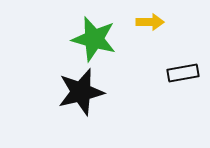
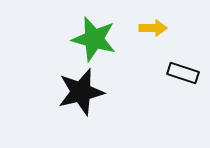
yellow arrow: moved 3 px right, 6 px down
black rectangle: rotated 28 degrees clockwise
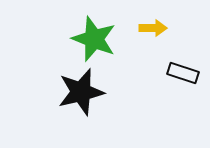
green star: rotated 6 degrees clockwise
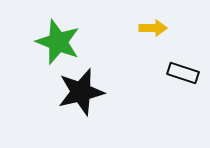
green star: moved 36 px left, 3 px down
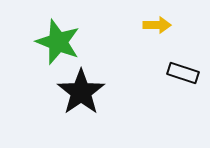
yellow arrow: moved 4 px right, 3 px up
black star: rotated 21 degrees counterclockwise
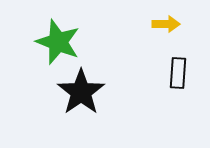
yellow arrow: moved 9 px right, 1 px up
black rectangle: moved 5 px left; rotated 76 degrees clockwise
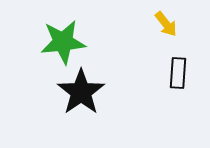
yellow arrow: rotated 52 degrees clockwise
green star: moved 5 px right; rotated 27 degrees counterclockwise
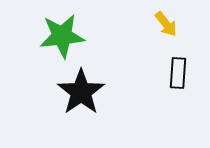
green star: moved 1 px left, 6 px up
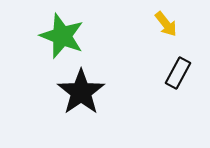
green star: rotated 27 degrees clockwise
black rectangle: rotated 24 degrees clockwise
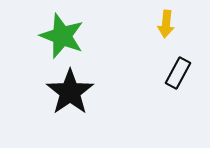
yellow arrow: rotated 44 degrees clockwise
black star: moved 11 px left
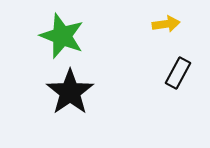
yellow arrow: rotated 104 degrees counterclockwise
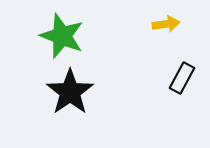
black rectangle: moved 4 px right, 5 px down
